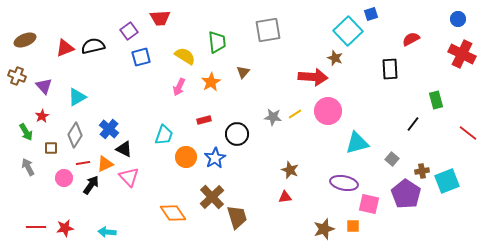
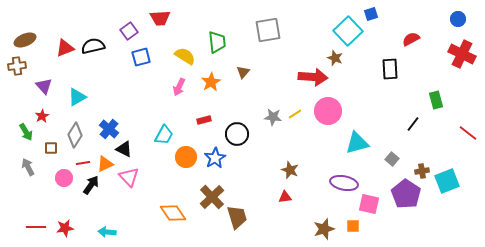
brown cross at (17, 76): moved 10 px up; rotated 30 degrees counterclockwise
cyan trapezoid at (164, 135): rotated 10 degrees clockwise
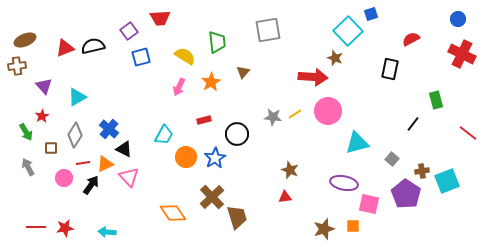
black rectangle at (390, 69): rotated 15 degrees clockwise
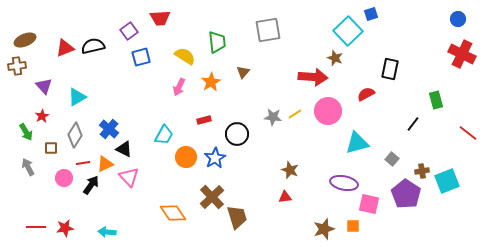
red semicircle at (411, 39): moved 45 px left, 55 px down
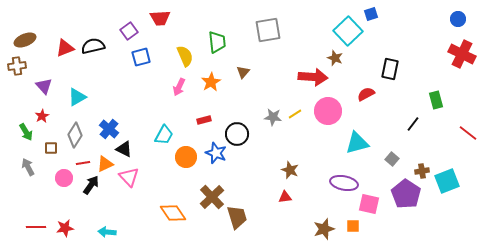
yellow semicircle at (185, 56): rotated 35 degrees clockwise
blue star at (215, 158): moved 1 px right, 5 px up; rotated 20 degrees counterclockwise
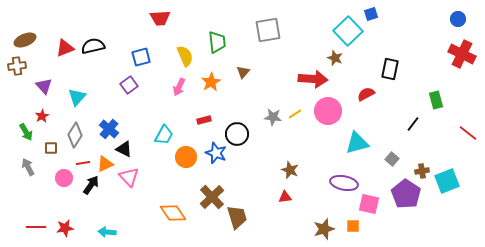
purple square at (129, 31): moved 54 px down
red arrow at (313, 77): moved 2 px down
cyan triangle at (77, 97): rotated 18 degrees counterclockwise
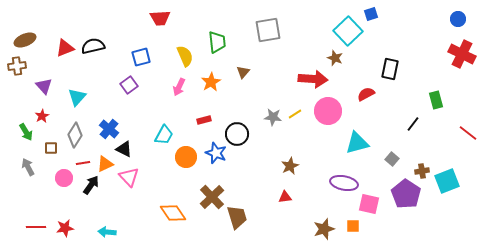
brown star at (290, 170): moved 4 px up; rotated 24 degrees clockwise
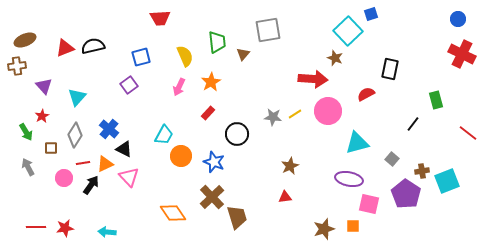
brown triangle at (243, 72): moved 18 px up
red rectangle at (204, 120): moved 4 px right, 7 px up; rotated 32 degrees counterclockwise
blue star at (216, 153): moved 2 px left, 9 px down
orange circle at (186, 157): moved 5 px left, 1 px up
purple ellipse at (344, 183): moved 5 px right, 4 px up
